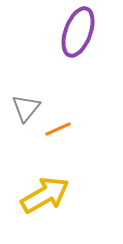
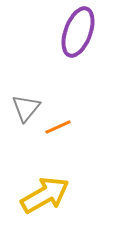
orange line: moved 2 px up
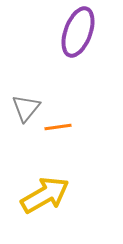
orange line: rotated 16 degrees clockwise
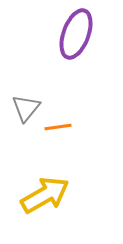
purple ellipse: moved 2 px left, 2 px down
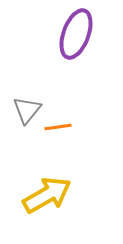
gray triangle: moved 1 px right, 2 px down
yellow arrow: moved 2 px right
